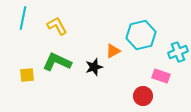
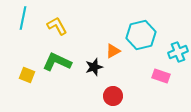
yellow square: rotated 28 degrees clockwise
red circle: moved 30 px left
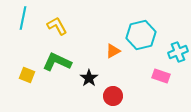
black star: moved 5 px left, 11 px down; rotated 18 degrees counterclockwise
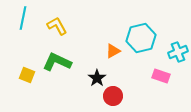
cyan hexagon: moved 3 px down
black star: moved 8 px right
